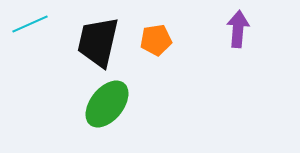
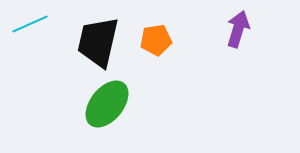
purple arrow: rotated 12 degrees clockwise
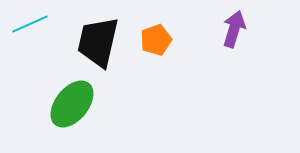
purple arrow: moved 4 px left
orange pentagon: rotated 12 degrees counterclockwise
green ellipse: moved 35 px left
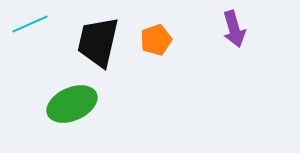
purple arrow: rotated 147 degrees clockwise
green ellipse: rotated 27 degrees clockwise
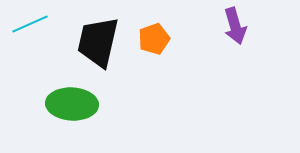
purple arrow: moved 1 px right, 3 px up
orange pentagon: moved 2 px left, 1 px up
green ellipse: rotated 27 degrees clockwise
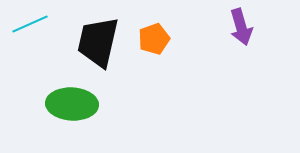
purple arrow: moved 6 px right, 1 px down
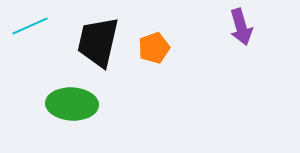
cyan line: moved 2 px down
orange pentagon: moved 9 px down
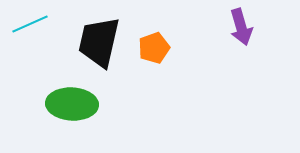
cyan line: moved 2 px up
black trapezoid: moved 1 px right
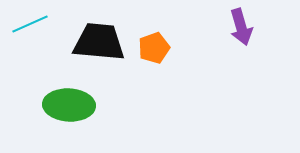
black trapezoid: rotated 82 degrees clockwise
green ellipse: moved 3 px left, 1 px down
